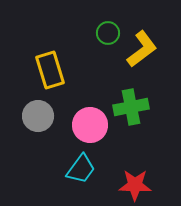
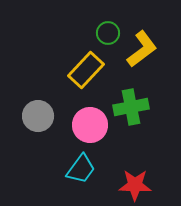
yellow rectangle: moved 36 px right; rotated 60 degrees clockwise
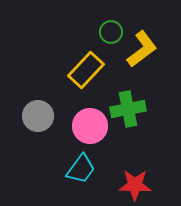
green circle: moved 3 px right, 1 px up
green cross: moved 3 px left, 2 px down
pink circle: moved 1 px down
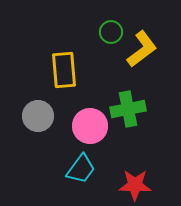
yellow rectangle: moved 22 px left; rotated 48 degrees counterclockwise
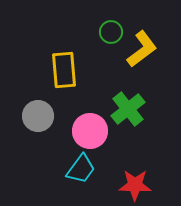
green cross: rotated 28 degrees counterclockwise
pink circle: moved 5 px down
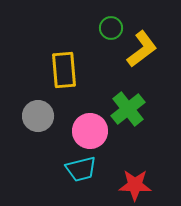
green circle: moved 4 px up
cyan trapezoid: rotated 40 degrees clockwise
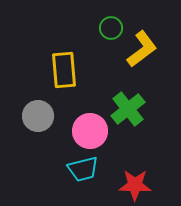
cyan trapezoid: moved 2 px right
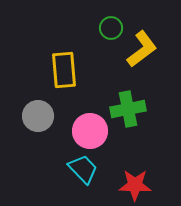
green cross: rotated 28 degrees clockwise
cyan trapezoid: rotated 120 degrees counterclockwise
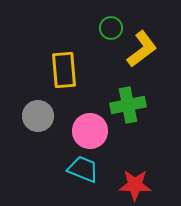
green cross: moved 4 px up
cyan trapezoid: rotated 24 degrees counterclockwise
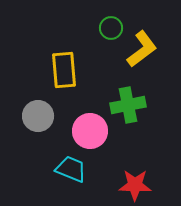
cyan trapezoid: moved 12 px left
